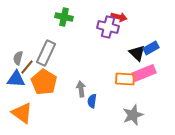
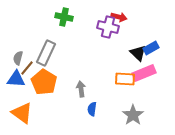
black triangle: moved 1 px right
brown line: moved 1 px down
blue semicircle: moved 8 px down
gray star: rotated 15 degrees counterclockwise
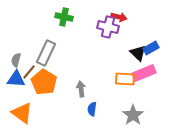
gray semicircle: moved 2 px left, 2 px down
brown line: moved 2 px right, 4 px down
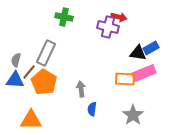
black triangle: rotated 36 degrees counterclockwise
blue triangle: moved 1 px left, 1 px down
orange triangle: moved 9 px right, 7 px down; rotated 35 degrees counterclockwise
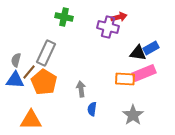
red arrow: rotated 28 degrees counterclockwise
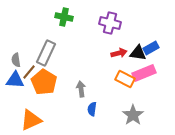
red arrow: moved 36 px down
purple cross: moved 2 px right, 4 px up
gray semicircle: rotated 24 degrees counterclockwise
orange rectangle: rotated 24 degrees clockwise
orange triangle: rotated 25 degrees counterclockwise
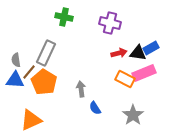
blue semicircle: moved 3 px right, 1 px up; rotated 40 degrees counterclockwise
